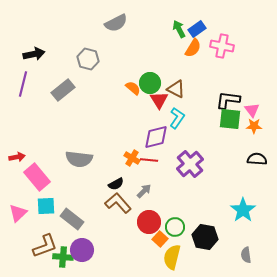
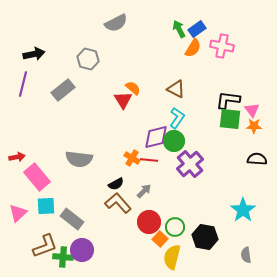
green circle at (150, 83): moved 24 px right, 58 px down
red triangle at (159, 100): moved 36 px left
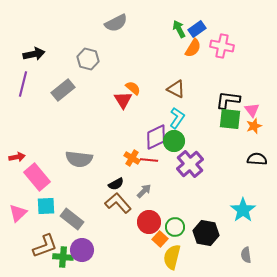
orange star at (254, 126): rotated 21 degrees counterclockwise
purple diamond at (156, 137): rotated 12 degrees counterclockwise
black hexagon at (205, 237): moved 1 px right, 4 px up
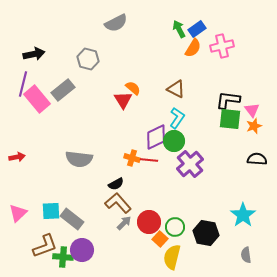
pink cross at (222, 46): rotated 25 degrees counterclockwise
orange cross at (132, 158): rotated 14 degrees counterclockwise
pink rectangle at (37, 177): moved 78 px up
gray arrow at (144, 191): moved 20 px left, 32 px down
cyan square at (46, 206): moved 5 px right, 5 px down
cyan star at (243, 210): moved 5 px down
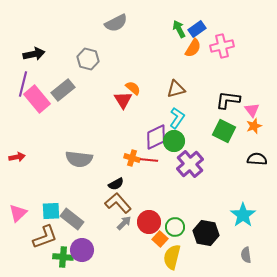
brown triangle at (176, 89): rotated 42 degrees counterclockwise
green square at (230, 119): moved 6 px left, 12 px down; rotated 20 degrees clockwise
brown L-shape at (45, 246): moved 9 px up
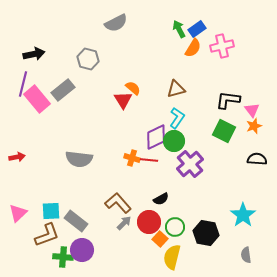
black semicircle at (116, 184): moved 45 px right, 15 px down
gray rectangle at (72, 219): moved 4 px right, 2 px down
brown L-shape at (45, 237): moved 2 px right, 2 px up
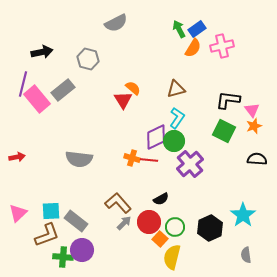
black arrow at (34, 54): moved 8 px right, 2 px up
black hexagon at (206, 233): moved 4 px right, 5 px up; rotated 25 degrees clockwise
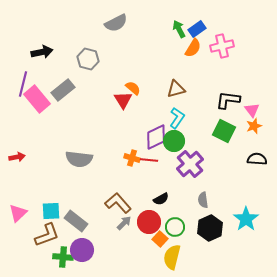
cyan star at (243, 215): moved 3 px right, 4 px down
gray semicircle at (246, 255): moved 43 px left, 55 px up
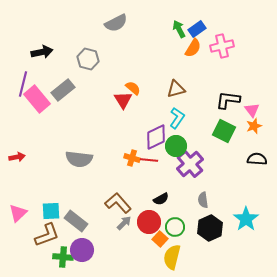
green circle at (174, 141): moved 2 px right, 5 px down
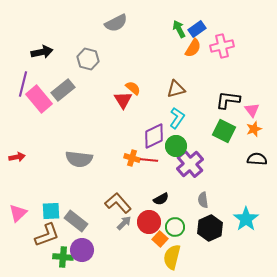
pink rectangle at (37, 99): moved 2 px right
orange star at (254, 126): moved 3 px down
purple diamond at (156, 137): moved 2 px left, 1 px up
